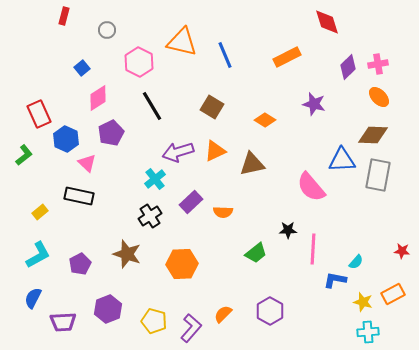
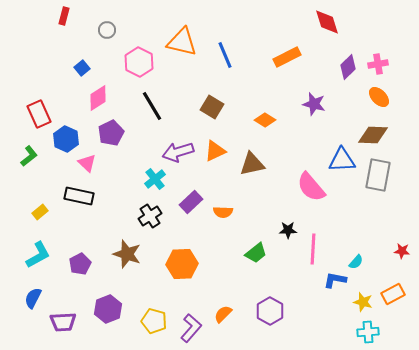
green L-shape at (24, 155): moved 5 px right, 1 px down
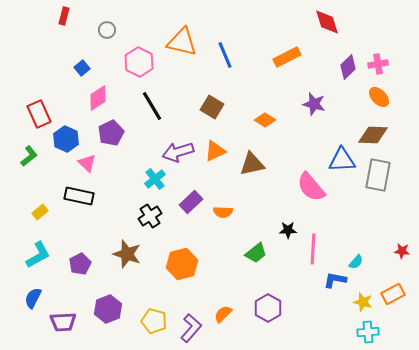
orange hexagon at (182, 264): rotated 12 degrees counterclockwise
purple hexagon at (270, 311): moved 2 px left, 3 px up
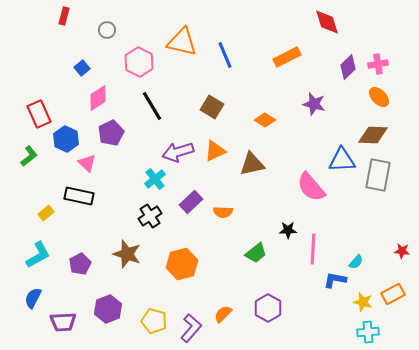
yellow rectangle at (40, 212): moved 6 px right, 1 px down
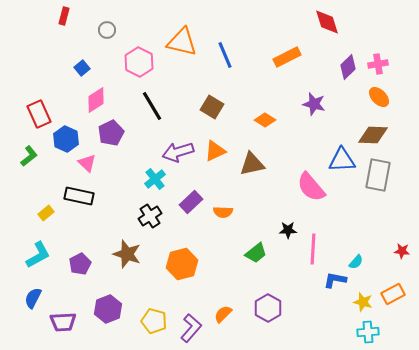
pink diamond at (98, 98): moved 2 px left, 2 px down
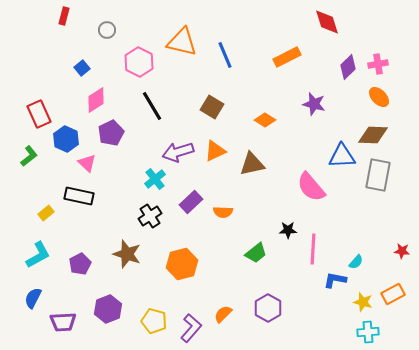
blue triangle at (342, 160): moved 4 px up
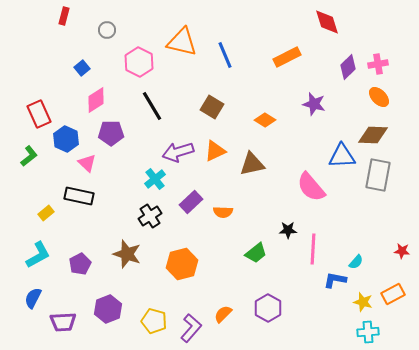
purple pentagon at (111, 133): rotated 25 degrees clockwise
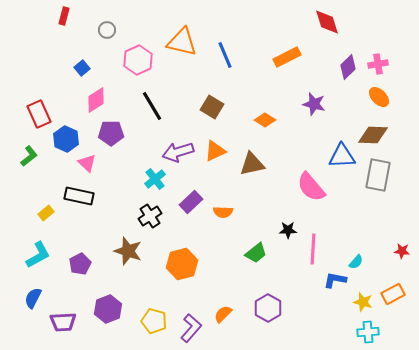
pink hexagon at (139, 62): moved 1 px left, 2 px up; rotated 8 degrees clockwise
brown star at (127, 254): moved 1 px right, 3 px up
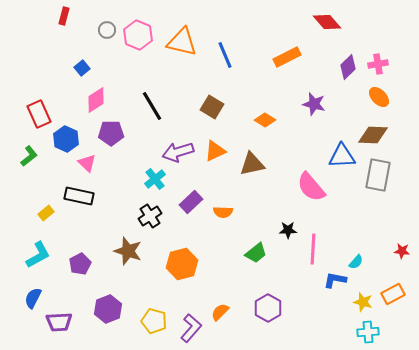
red diamond at (327, 22): rotated 24 degrees counterclockwise
pink hexagon at (138, 60): moved 25 px up; rotated 12 degrees counterclockwise
orange semicircle at (223, 314): moved 3 px left, 2 px up
purple trapezoid at (63, 322): moved 4 px left
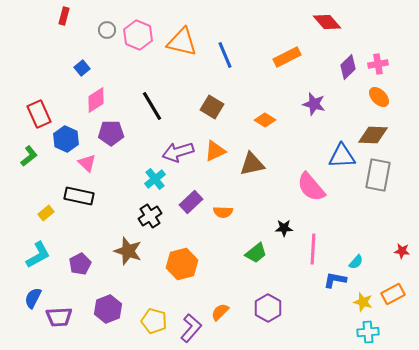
black star at (288, 230): moved 4 px left, 2 px up
purple trapezoid at (59, 322): moved 5 px up
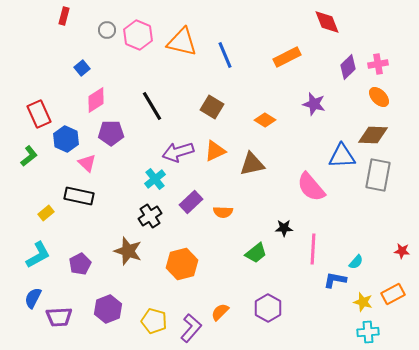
red diamond at (327, 22): rotated 20 degrees clockwise
